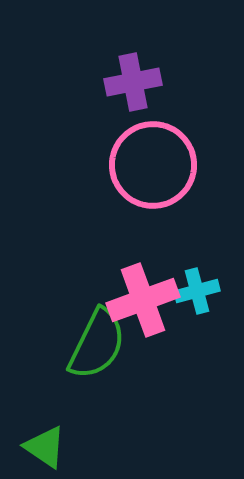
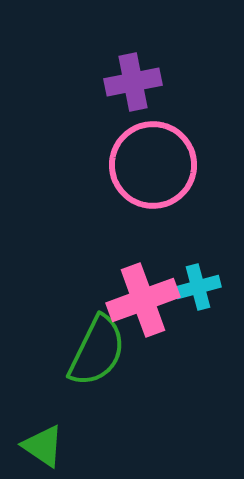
cyan cross: moved 1 px right, 4 px up
green semicircle: moved 7 px down
green triangle: moved 2 px left, 1 px up
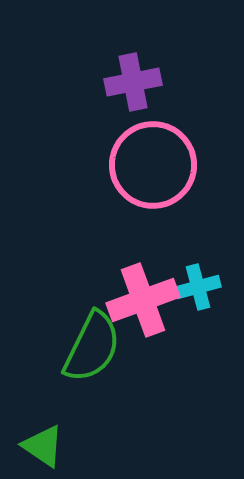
green semicircle: moved 5 px left, 4 px up
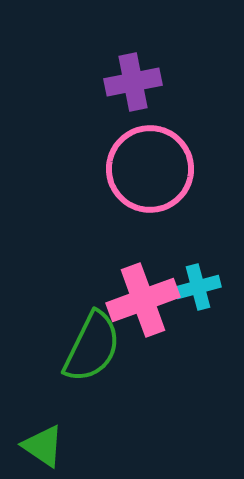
pink circle: moved 3 px left, 4 px down
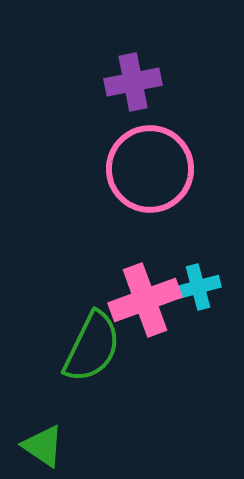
pink cross: moved 2 px right
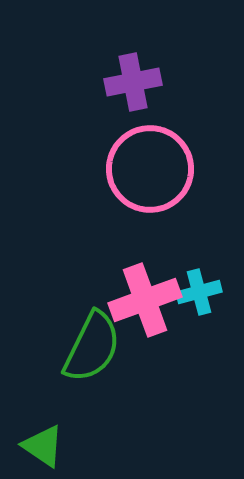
cyan cross: moved 1 px right, 5 px down
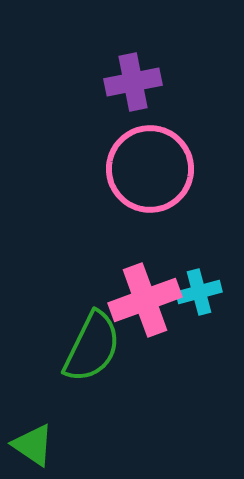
green triangle: moved 10 px left, 1 px up
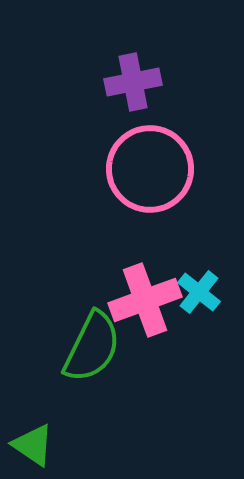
cyan cross: rotated 36 degrees counterclockwise
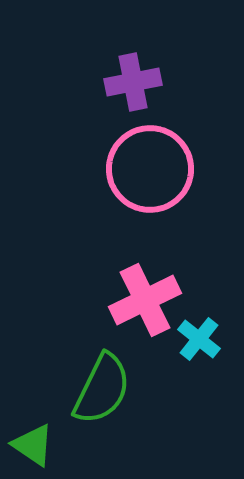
cyan cross: moved 47 px down
pink cross: rotated 6 degrees counterclockwise
green semicircle: moved 10 px right, 42 px down
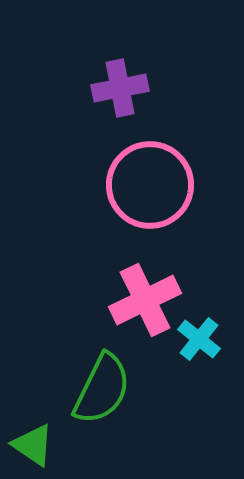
purple cross: moved 13 px left, 6 px down
pink circle: moved 16 px down
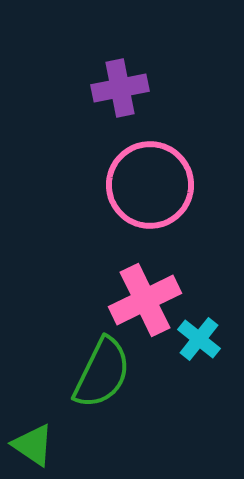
green semicircle: moved 16 px up
